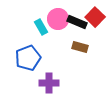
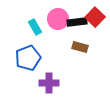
black rectangle: rotated 30 degrees counterclockwise
cyan rectangle: moved 6 px left
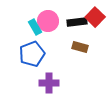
pink circle: moved 10 px left, 2 px down
blue pentagon: moved 4 px right, 4 px up
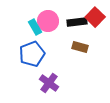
purple cross: rotated 36 degrees clockwise
